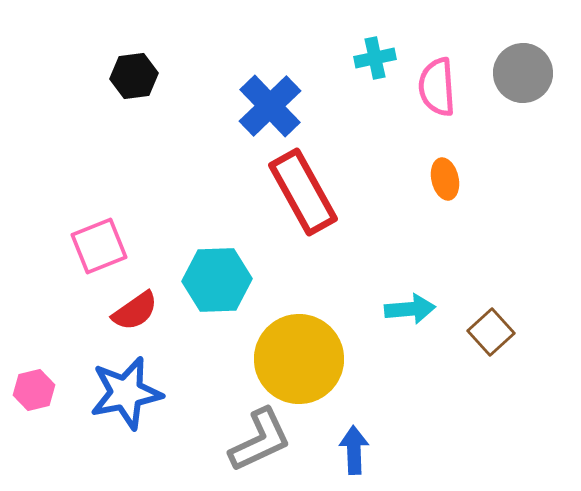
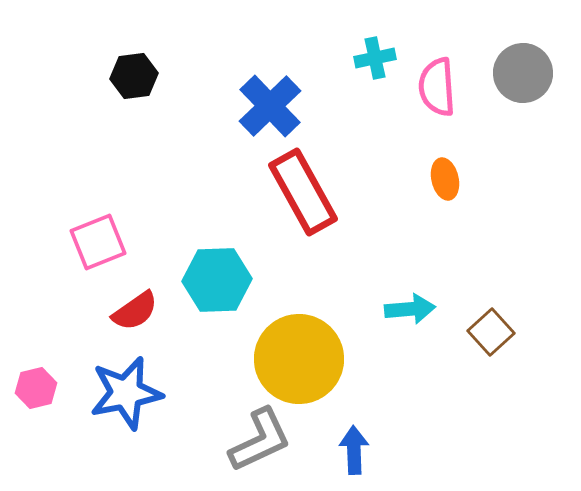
pink square: moved 1 px left, 4 px up
pink hexagon: moved 2 px right, 2 px up
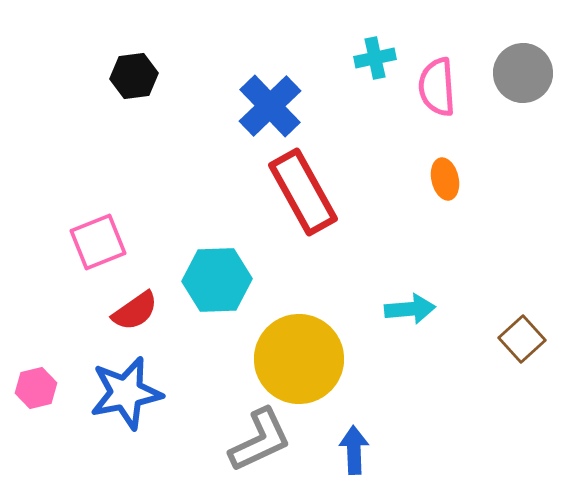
brown square: moved 31 px right, 7 px down
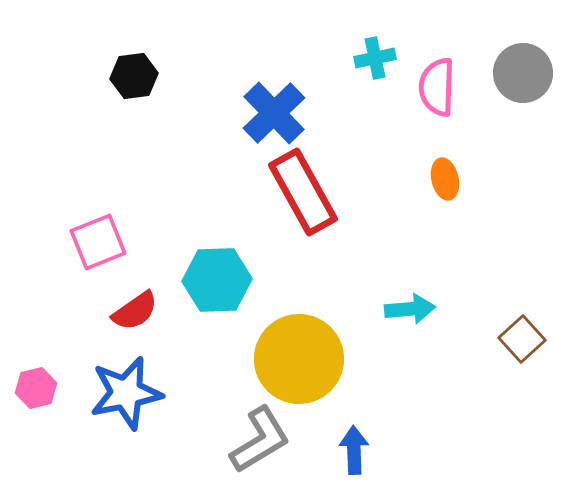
pink semicircle: rotated 6 degrees clockwise
blue cross: moved 4 px right, 7 px down
gray L-shape: rotated 6 degrees counterclockwise
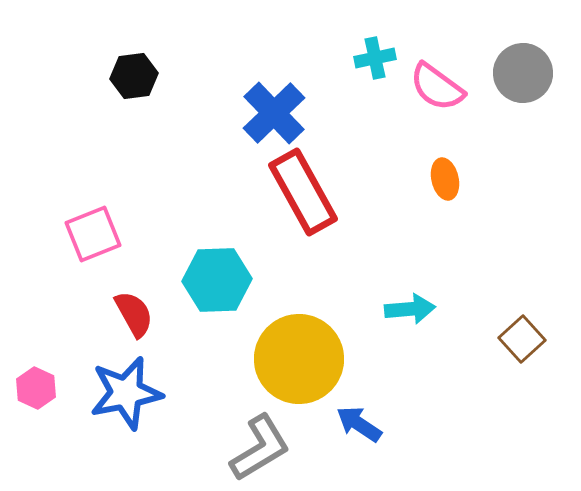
pink semicircle: rotated 56 degrees counterclockwise
pink square: moved 5 px left, 8 px up
red semicircle: moved 1 px left, 3 px down; rotated 84 degrees counterclockwise
pink hexagon: rotated 21 degrees counterclockwise
gray L-shape: moved 8 px down
blue arrow: moved 5 px right, 26 px up; rotated 54 degrees counterclockwise
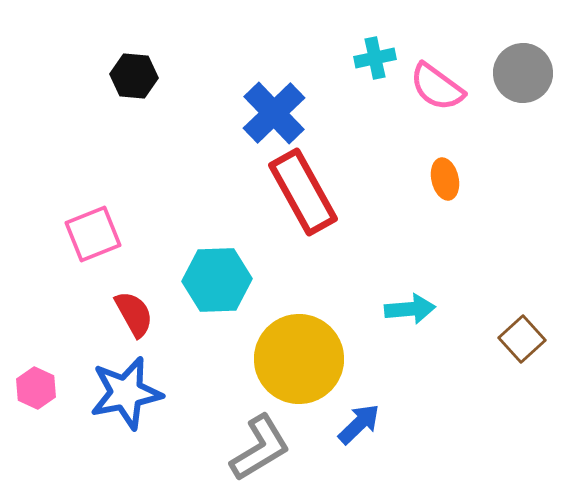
black hexagon: rotated 12 degrees clockwise
blue arrow: rotated 102 degrees clockwise
